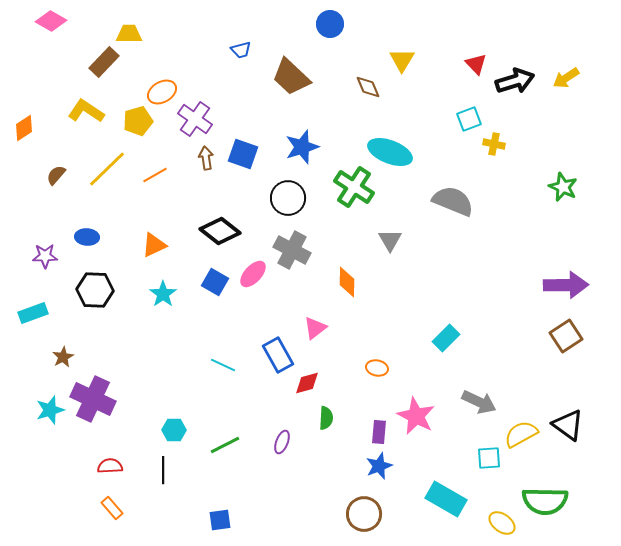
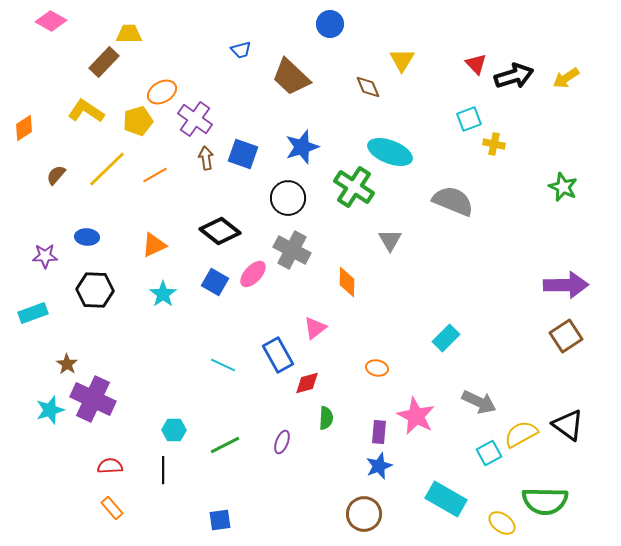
black arrow at (515, 81): moved 1 px left, 5 px up
brown star at (63, 357): moved 4 px right, 7 px down; rotated 10 degrees counterclockwise
cyan square at (489, 458): moved 5 px up; rotated 25 degrees counterclockwise
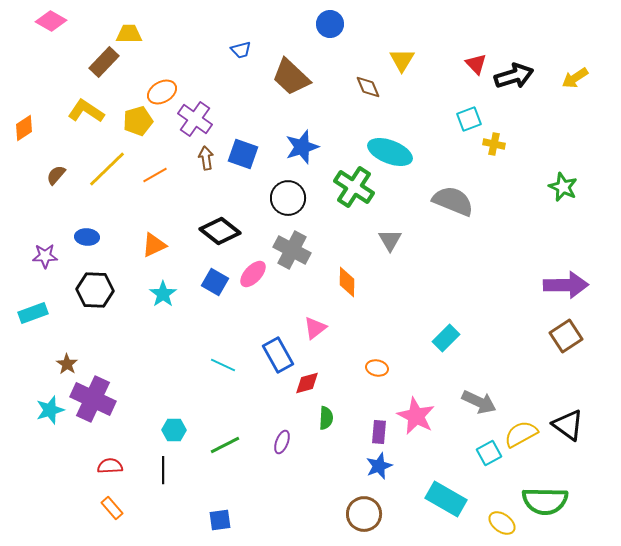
yellow arrow at (566, 78): moved 9 px right
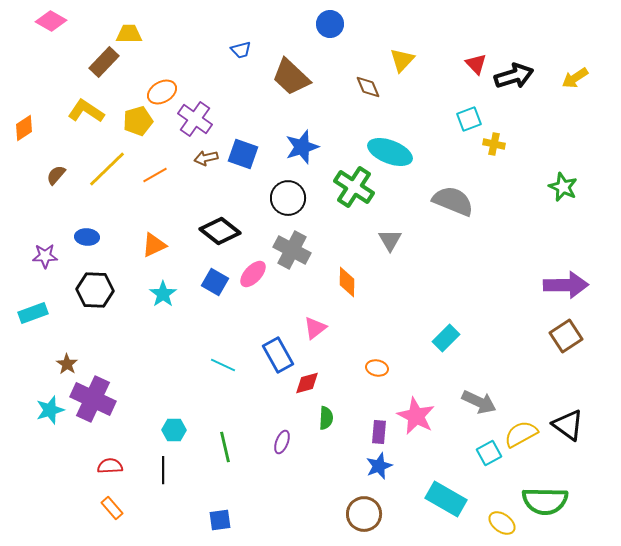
yellow triangle at (402, 60): rotated 12 degrees clockwise
brown arrow at (206, 158): rotated 95 degrees counterclockwise
green line at (225, 445): moved 2 px down; rotated 76 degrees counterclockwise
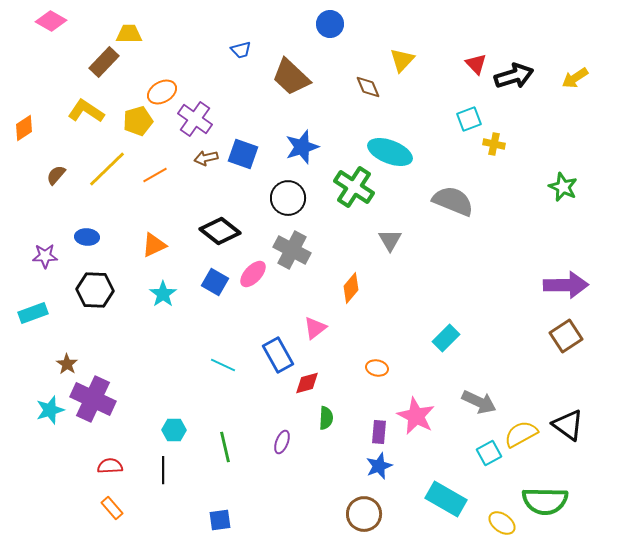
orange diamond at (347, 282): moved 4 px right, 6 px down; rotated 40 degrees clockwise
